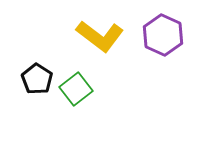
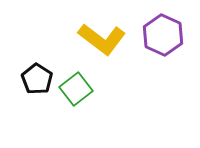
yellow L-shape: moved 2 px right, 3 px down
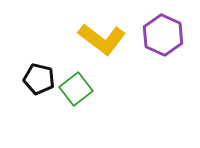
black pentagon: moved 2 px right; rotated 20 degrees counterclockwise
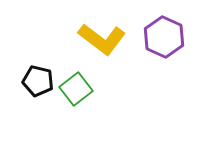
purple hexagon: moved 1 px right, 2 px down
black pentagon: moved 1 px left, 2 px down
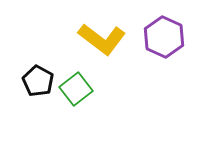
black pentagon: rotated 16 degrees clockwise
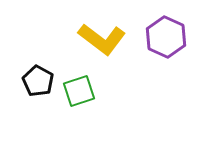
purple hexagon: moved 2 px right
green square: moved 3 px right, 2 px down; rotated 20 degrees clockwise
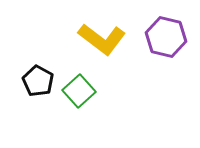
purple hexagon: rotated 12 degrees counterclockwise
green square: rotated 24 degrees counterclockwise
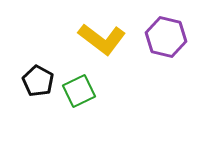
green square: rotated 16 degrees clockwise
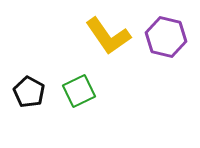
yellow L-shape: moved 6 px right, 3 px up; rotated 18 degrees clockwise
black pentagon: moved 9 px left, 11 px down
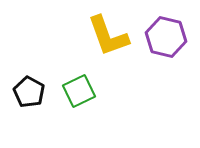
yellow L-shape: rotated 15 degrees clockwise
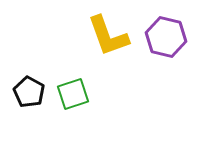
green square: moved 6 px left, 3 px down; rotated 8 degrees clockwise
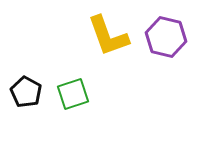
black pentagon: moved 3 px left
